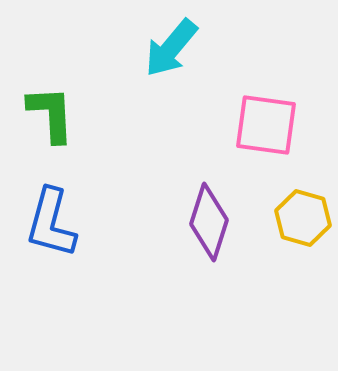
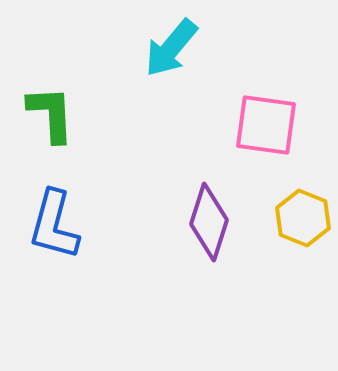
yellow hexagon: rotated 6 degrees clockwise
blue L-shape: moved 3 px right, 2 px down
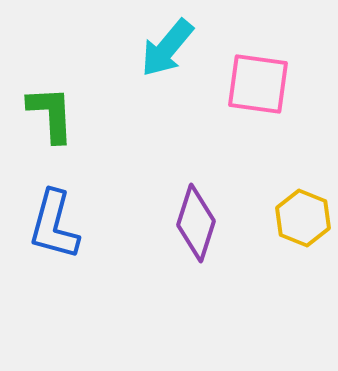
cyan arrow: moved 4 px left
pink square: moved 8 px left, 41 px up
purple diamond: moved 13 px left, 1 px down
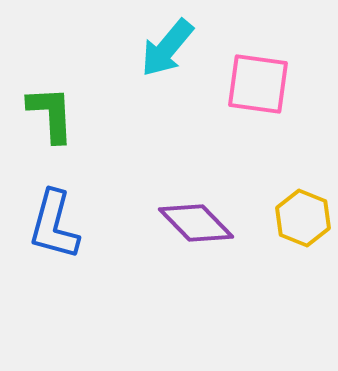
purple diamond: rotated 62 degrees counterclockwise
